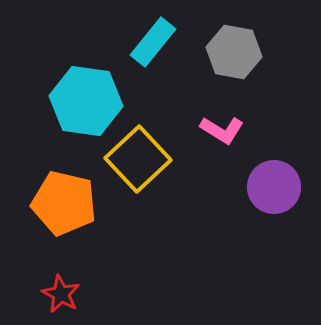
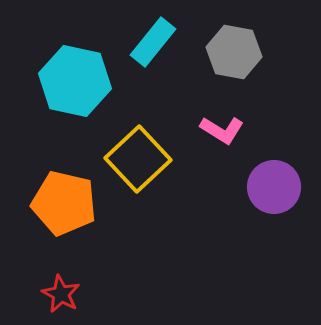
cyan hexagon: moved 11 px left, 20 px up; rotated 4 degrees clockwise
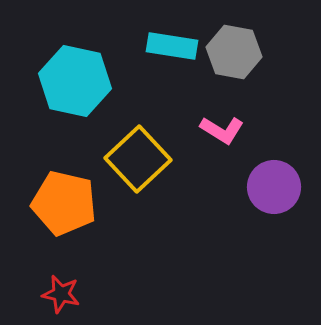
cyan rectangle: moved 19 px right, 4 px down; rotated 60 degrees clockwise
red star: rotated 15 degrees counterclockwise
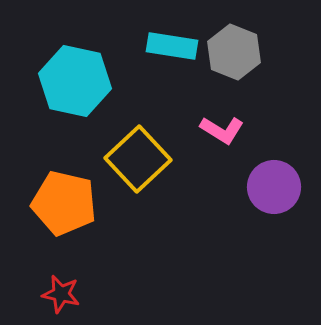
gray hexagon: rotated 12 degrees clockwise
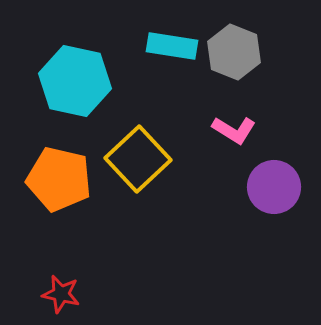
pink L-shape: moved 12 px right
orange pentagon: moved 5 px left, 24 px up
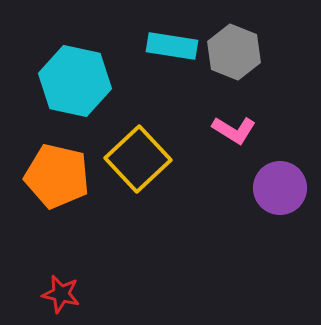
orange pentagon: moved 2 px left, 3 px up
purple circle: moved 6 px right, 1 px down
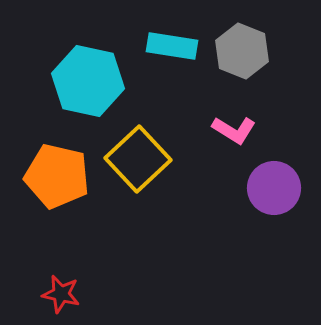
gray hexagon: moved 8 px right, 1 px up
cyan hexagon: moved 13 px right
purple circle: moved 6 px left
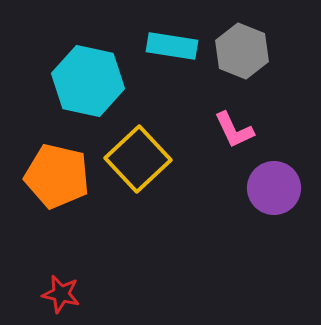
pink L-shape: rotated 33 degrees clockwise
